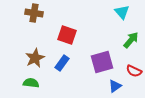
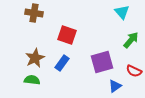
green semicircle: moved 1 px right, 3 px up
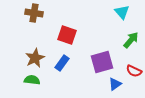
blue triangle: moved 2 px up
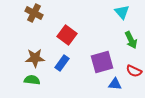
brown cross: rotated 18 degrees clockwise
red square: rotated 18 degrees clockwise
green arrow: rotated 114 degrees clockwise
brown star: rotated 24 degrees clockwise
blue triangle: rotated 40 degrees clockwise
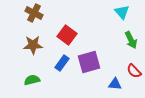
brown star: moved 2 px left, 13 px up
purple square: moved 13 px left
red semicircle: rotated 21 degrees clockwise
green semicircle: rotated 21 degrees counterclockwise
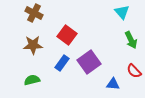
purple square: rotated 20 degrees counterclockwise
blue triangle: moved 2 px left
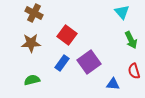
brown star: moved 2 px left, 2 px up
red semicircle: rotated 28 degrees clockwise
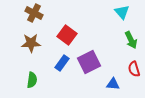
purple square: rotated 10 degrees clockwise
red semicircle: moved 2 px up
green semicircle: rotated 112 degrees clockwise
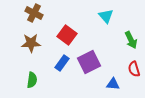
cyan triangle: moved 16 px left, 4 px down
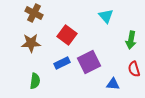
green arrow: rotated 36 degrees clockwise
blue rectangle: rotated 28 degrees clockwise
green semicircle: moved 3 px right, 1 px down
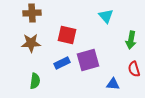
brown cross: moved 2 px left; rotated 30 degrees counterclockwise
red square: rotated 24 degrees counterclockwise
purple square: moved 1 px left, 2 px up; rotated 10 degrees clockwise
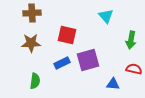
red semicircle: rotated 119 degrees clockwise
